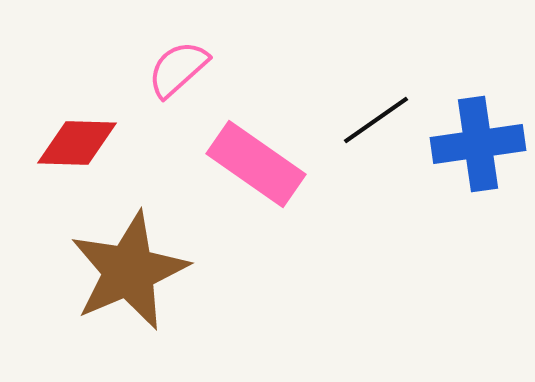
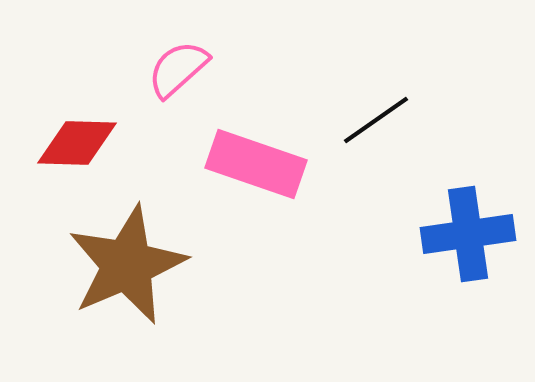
blue cross: moved 10 px left, 90 px down
pink rectangle: rotated 16 degrees counterclockwise
brown star: moved 2 px left, 6 px up
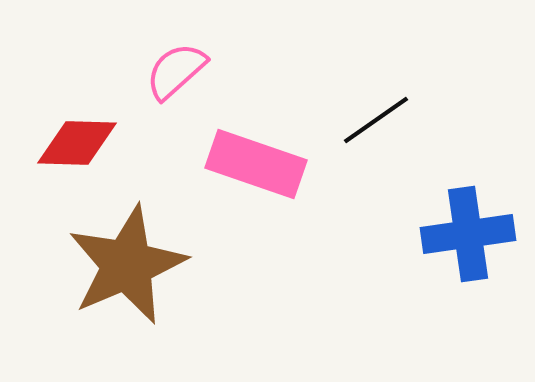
pink semicircle: moved 2 px left, 2 px down
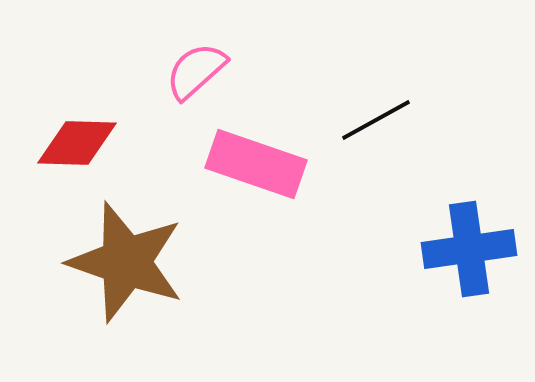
pink semicircle: moved 20 px right
black line: rotated 6 degrees clockwise
blue cross: moved 1 px right, 15 px down
brown star: moved 1 px left, 3 px up; rotated 30 degrees counterclockwise
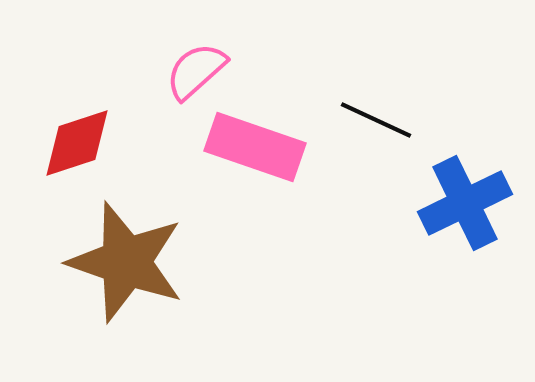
black line: rotated 54 degrees clockwise
red diamond: rotated 20 degrees counterclockwise
pink rectangle: moved 1 px left, 17 px up
blue cross: moved 4 px left, 46 px up; rotated 18 degrees counterclockwise
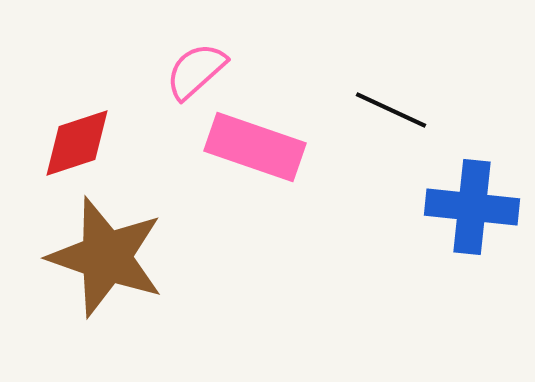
black line: moved 15 px right, 10 px up
blue cross: moved 7 px right, 4 px down; rotated 32 degrees clockwise
brown star: moved 20 px left, 5 px up
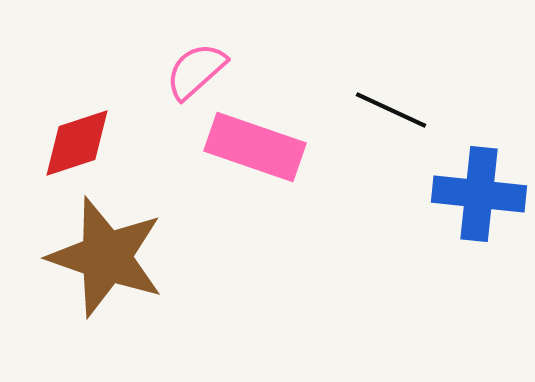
blue cross: moved 7 px right, 13 px up
